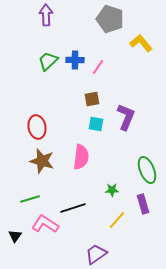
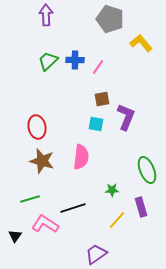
brown square: moved 10 px right
purple rectangle: moved 2 px left, 3 px down
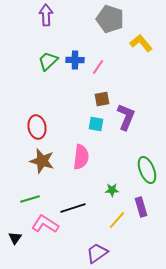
black triangle: moved 2 px down
purple trapezoid: moved 1 px right, 1 px up
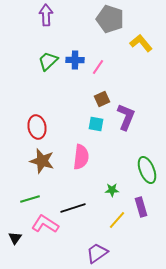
brown square: rotated 14 degrees counterclockwise
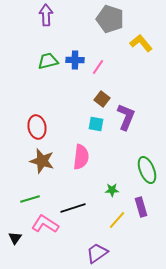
green trapezoid: rotated 30 degrees clockwise
brown square: rotated 28 degrees counterclockwise
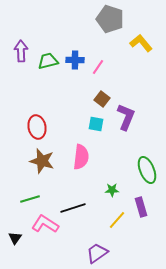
purple arrow: moved 25 px left, 36 px down
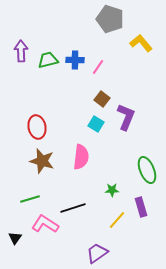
green trapezoid: moved 1 px up
cyan square: rotated 21 degrees clockwise
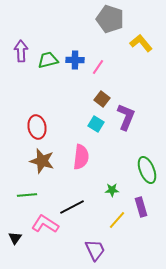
green line: moved 3 px left, 4 px up; rotated 12 degrees clockwise
black line: moved 1 px left, 1 px up; rotated 10 degrees counterclockwise
purple trapezoid: moved 2 px left, 3 px up; rotated 100 degrees clockwise
